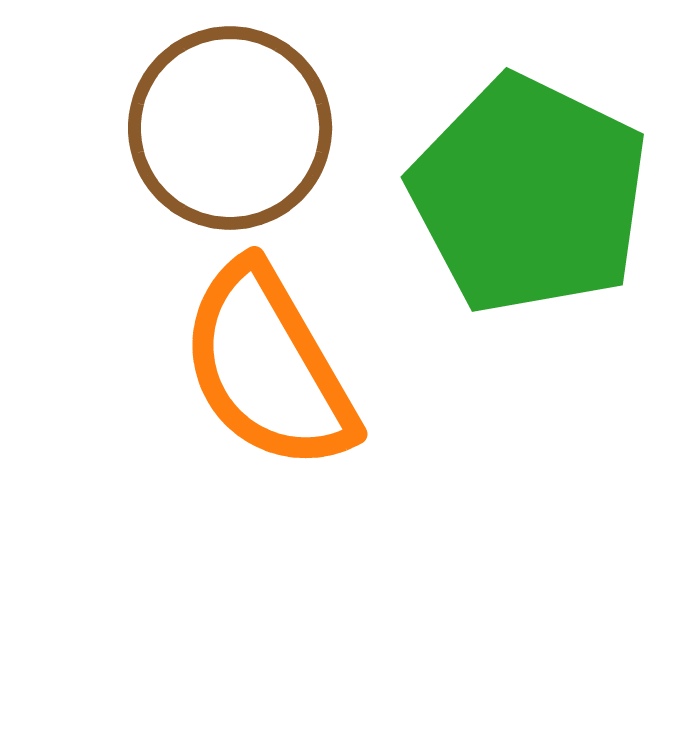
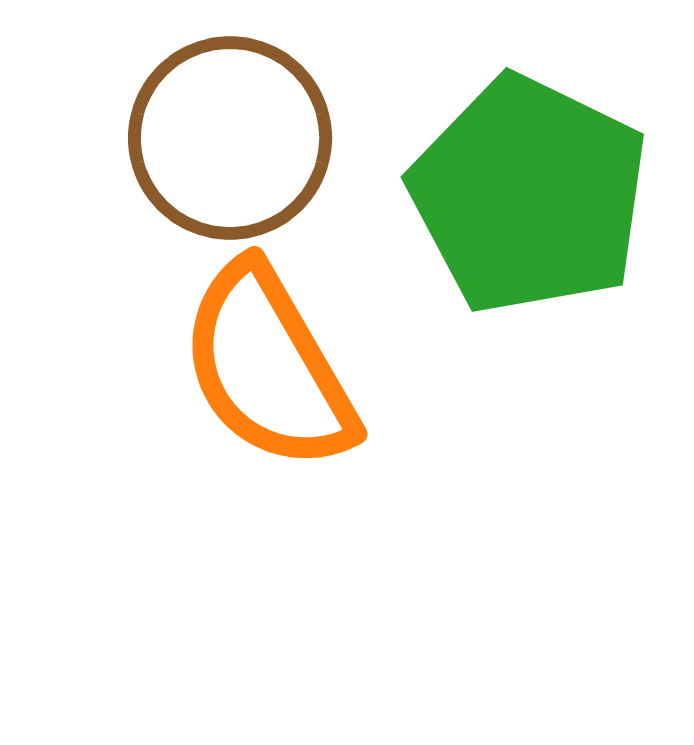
brown circle: moved 10 px down
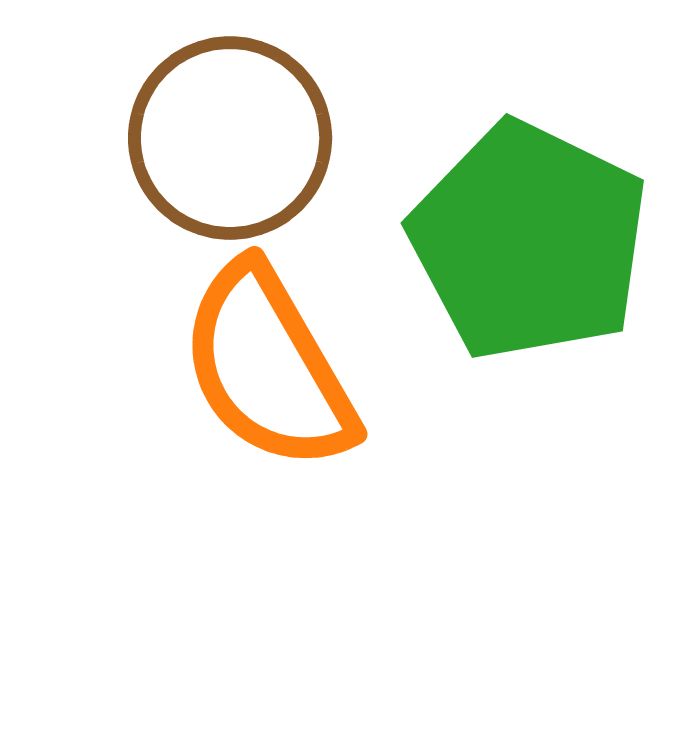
green pentagon: moved 46 px down
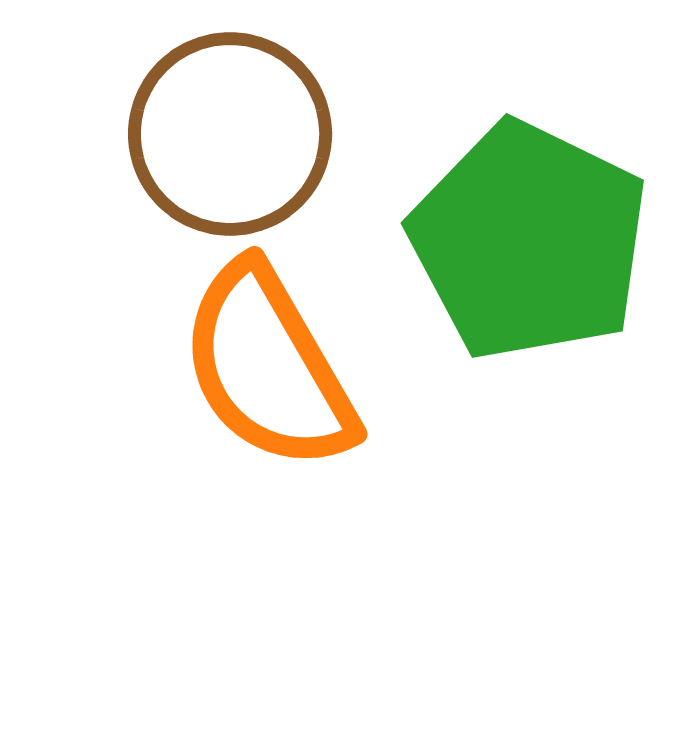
brown circle: moved 4 px up
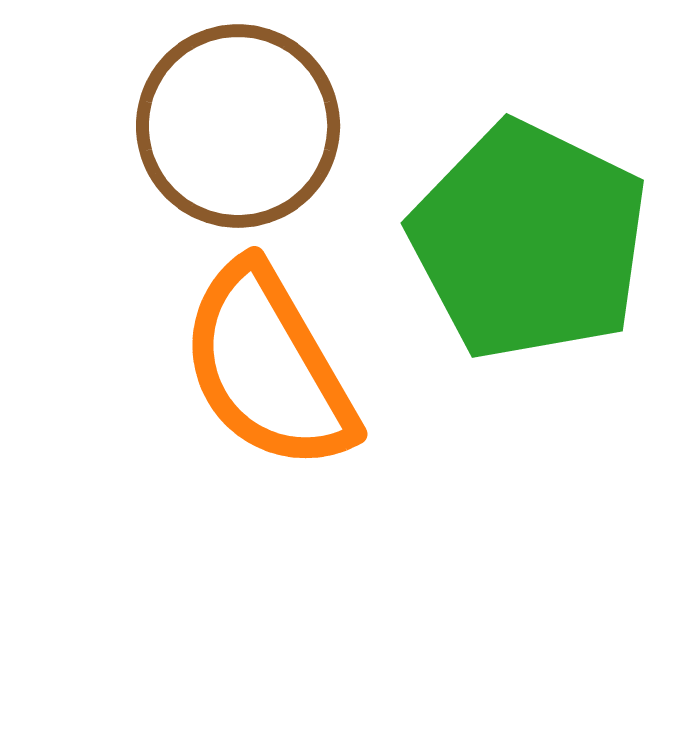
brown circle: moved 8 px right, 8 px up
